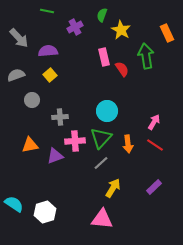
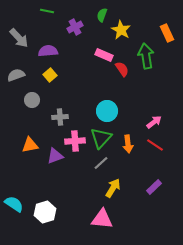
pink rectangle: moved 2 px up; rotated 54 degrees counterclockwise
pink arrow: rotated 21 degrees clockwise
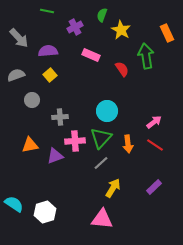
pink rectangle: moved 13 px left
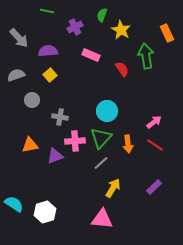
gray cross: rotated 14 degrees clockwise
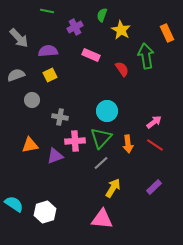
yellow square: rotated 16 degrees clockwise
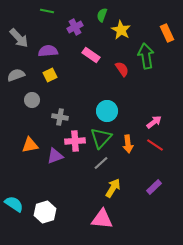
pink rectangle: rotated 12 degrees clockwise
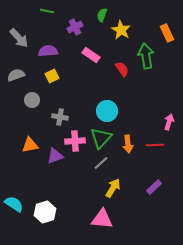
yellow square: moved 2 px right, 1 px down
pink arrow: moved 15 px right; rotated 35 degrees counterclockwise
red line: rotated 36 degrees counterclockwise
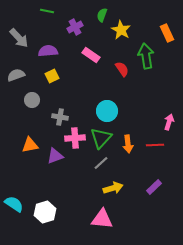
pink cross: moved 3 px up
yellow arrow: rotated 42 degrees clockwise
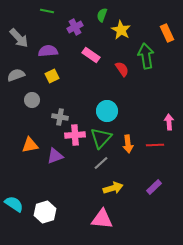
pink arrow: rotated 21 degrees counterclockwise
pink cross: moved 3 px up
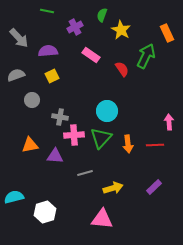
green arrow: rotated 35 degrees clockwise
pink cross: moved 1 px left
purple triangle: rotated 24 degrees clockwise
gray line: moved 16 px left, 10 px down; rotated 28 degrees clockwise
cyan semicircle: moved 7 px up; rotated 48 degrees counterclockwise
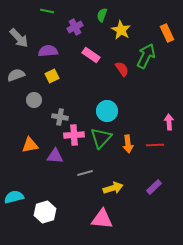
gray circle: moved 2 px right
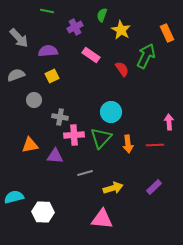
cyan circle: moved 4 px right, 1 px down
white hexagon: moved 2 px left; rotated 20 degrees clockwise
